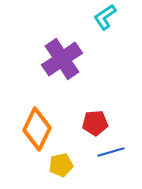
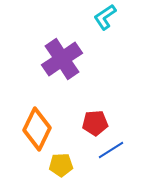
blue line: moved 2 px up; rotated 16 degrees counterclockwise
yellow pentagon: rotated 10 degrees clockwise
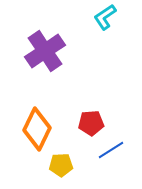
purple cross: moved 17 px left, 8 px up
red pentagon: moved 4 px left
